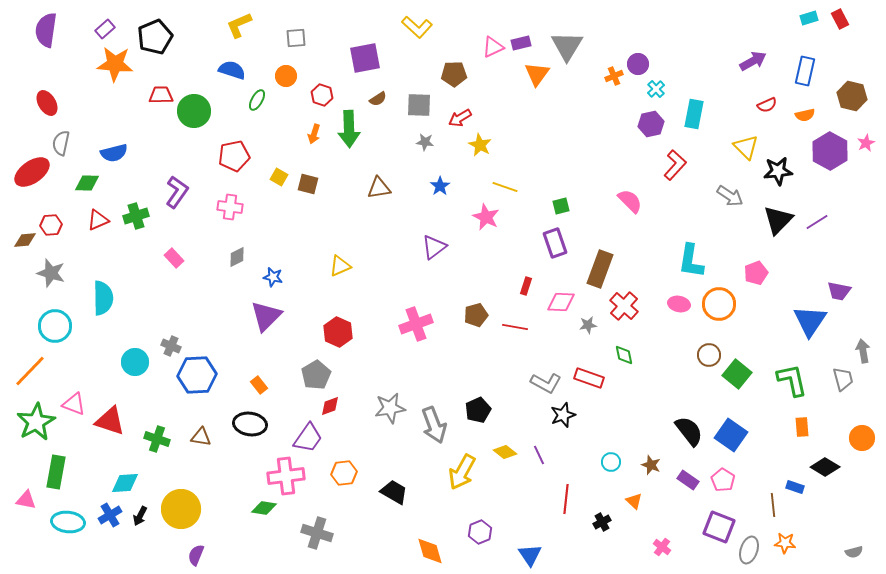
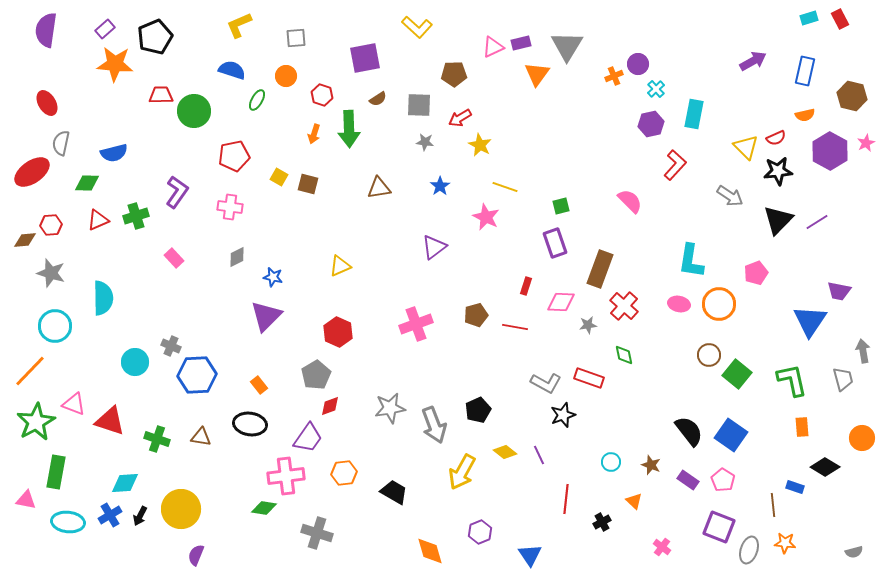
red semicircle at (767, 105): moved 9 px right, 33 px down
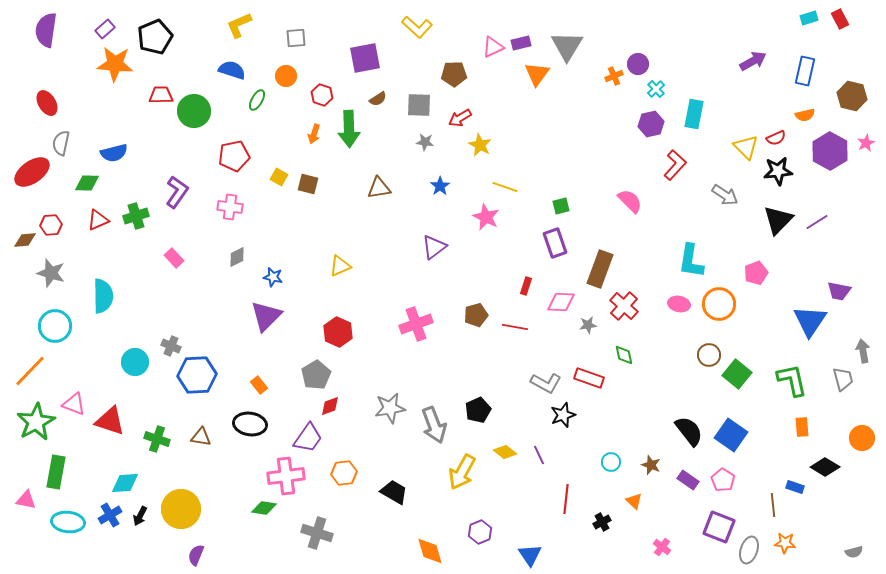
gray arrow at (730, 196): moved 5 px left, 1 px up
cyan semicircle at (103, 298): moved 2 px up
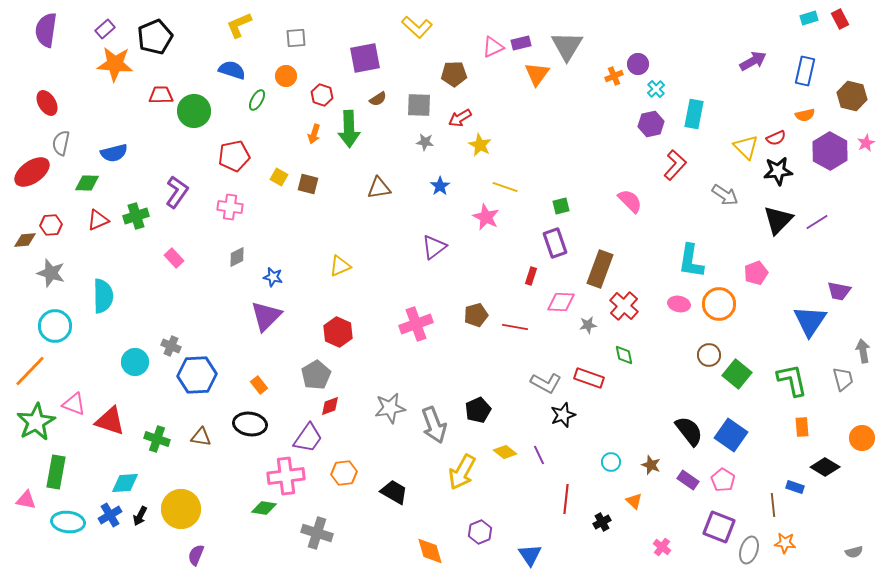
red rectangle at (526, 286): moved 5 px right, 10 px up
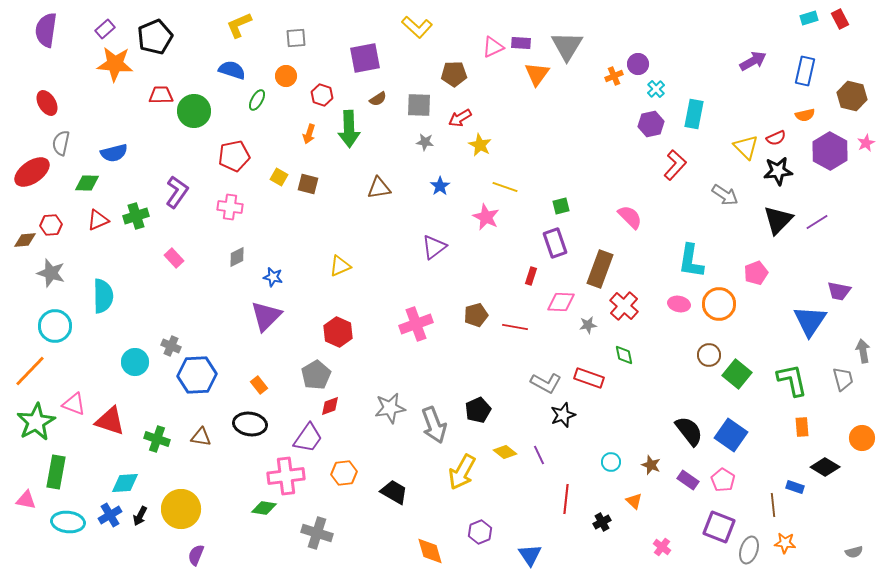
purple rectangle at (521, 43): rotated 18 degrees clockwise
orange arrow at (314, 134): moved 5 px left
pink semicircle at (630, 201): moved 16 px down
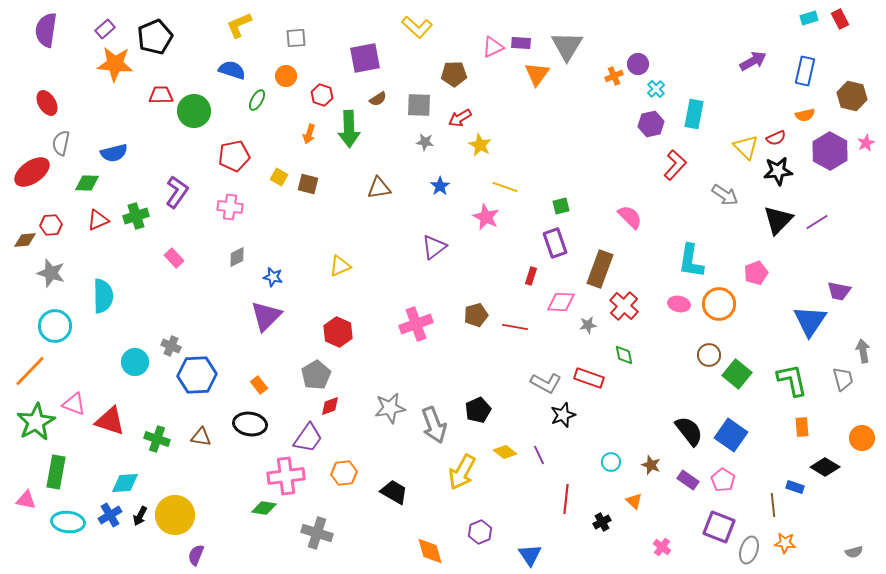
yellow circle at (181, 509): moved 6 px left, 6 px down
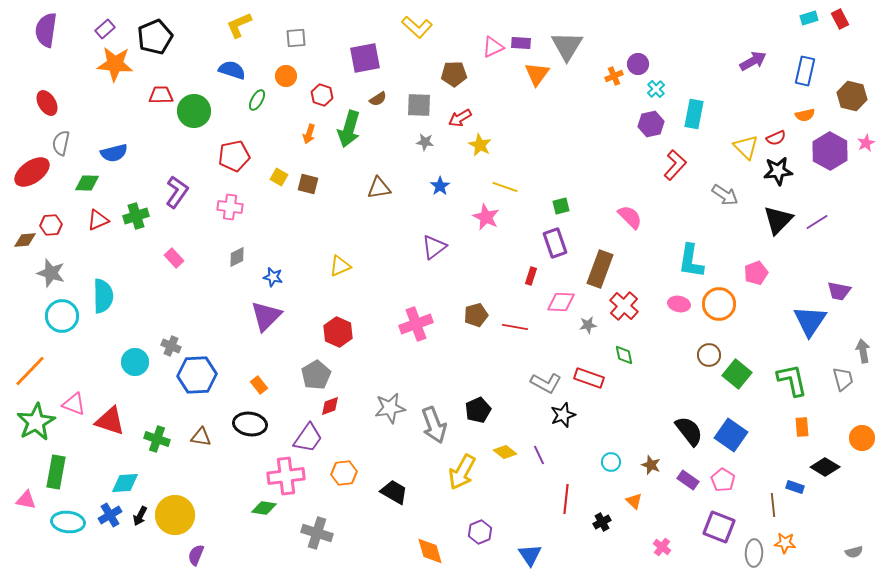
green arrow at (349, 129): rotated 18 degrees clockwise
cyan circle at (55, 326): moved 7 px right, 10 px up
gray ellipse at (749, 550): moved 5 px right, 3 px down; rotated 16 degrees counterclockwise
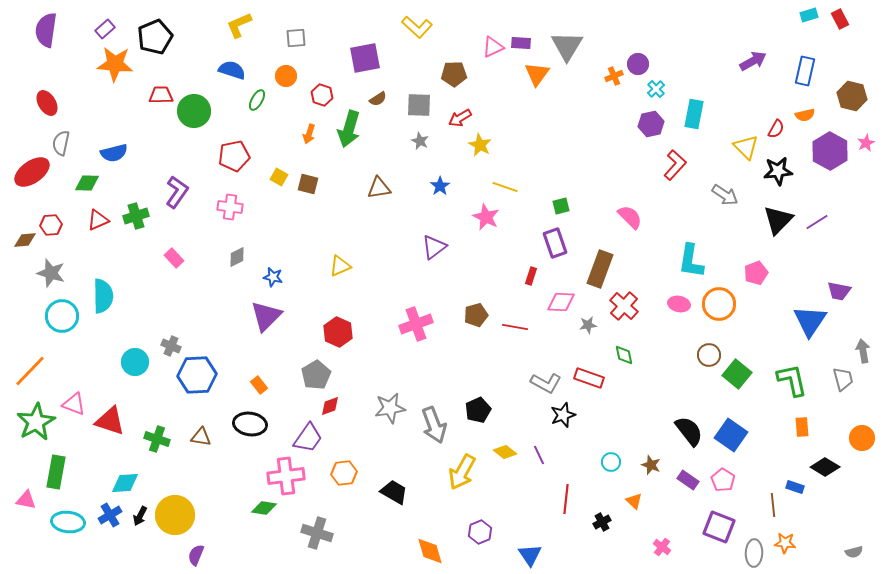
cyan rectangle at (809, 18): moved 3 px up
red semicircle at (776, 138): moved 9 px up; rotated 36 degrees counterclockwise
gray star at (425, 142): moved 5 px left, 1 px up; rotated 18 degrees clockwise
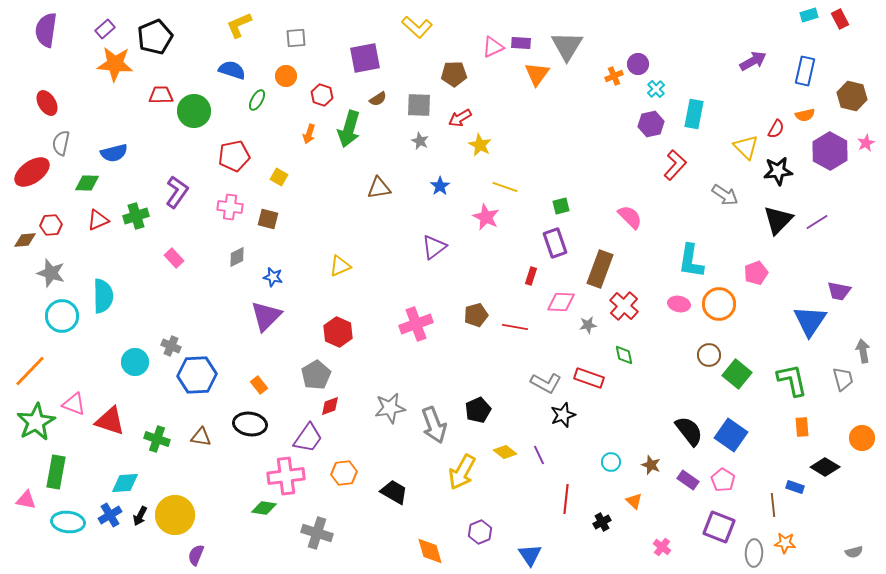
brown square at (308, 184): moved 40 px left, 35 px down
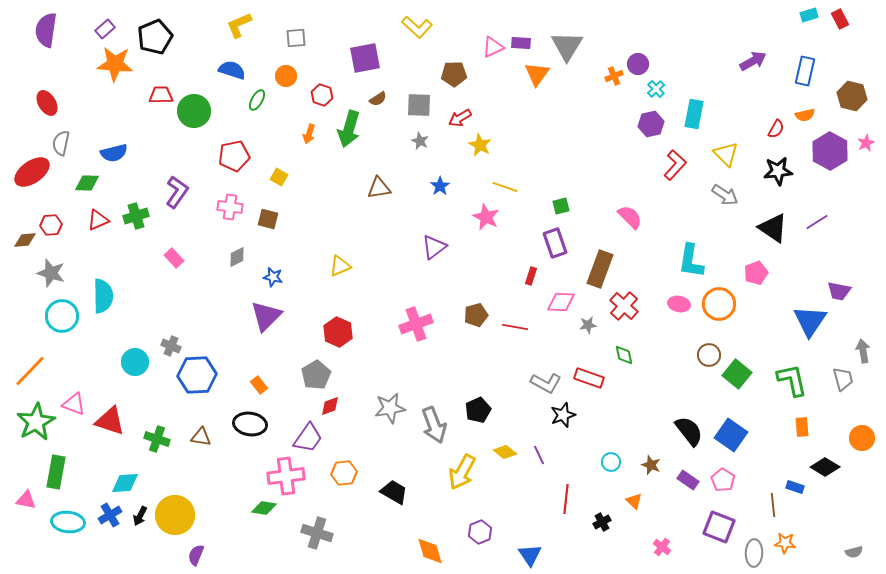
yellow triangle at (746, 147): moved 20 px left, 7 px down
black triangle at (778, 220): moved 5 px left, 8 px down; rotated 40 degrees counterclockwise
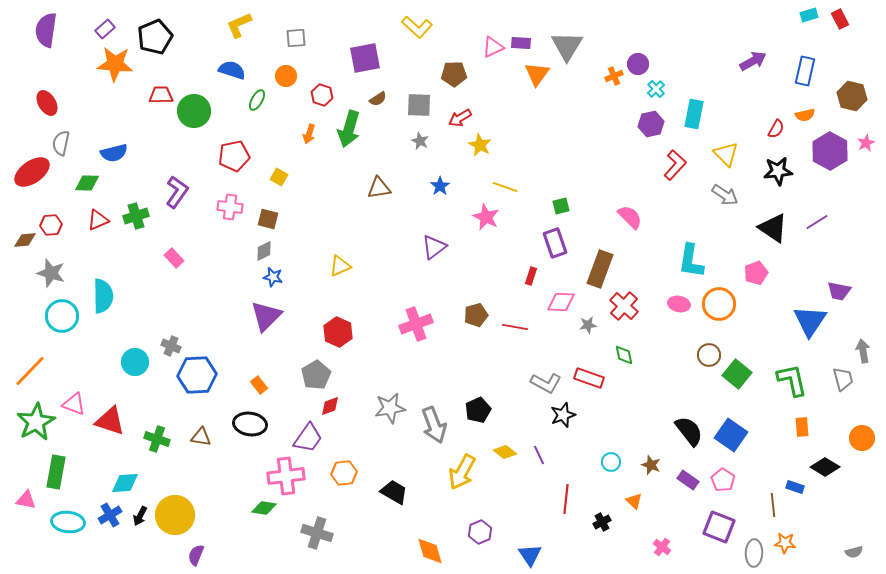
gray diamond at (237, 257): moved 27 px right, 6 px up
